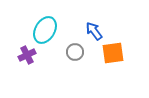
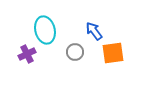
cyan ellipse: rotated 44 degrees counterclockwise
purple cross: moved 1 px up
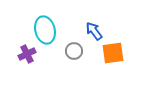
gray circle: moved 1 px left, 1 px up
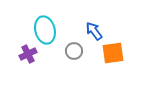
purple cross: moved 1 px right
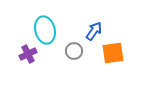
blue arrow: rotated 72 degrees clockwise
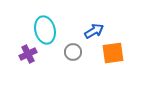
blue arrow: rotated 24 degrees clockwise
gray circle: moved 1 px left, 1 px down
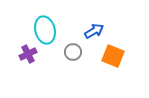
orange square: moved 3 px down; rotated 30 degrees clockwise
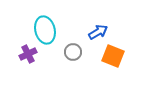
blue arrow: moved 4 px right, 1 px down
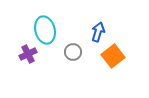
blue arrow: rotated 42 degrees counterclockwise
orange square: rotated 30 degrees clockwise
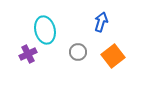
blue arrow: moved 3 px right, 10 px up
gray circle: moved 5 px right
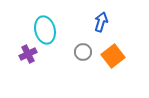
gray circle: moved 5 px right
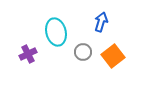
cyan ellipse: moved 11 px right, 2 px down
